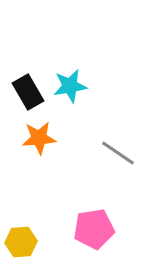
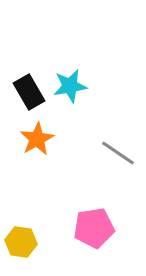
black rectangle: moved 1 px right
orange star: moved 2 px left, 1 px down; rotated 24 degrees counterclockwise
pink pentagon: moved 1 px up
yellow hexagon: rotated 12 degrees clockwise
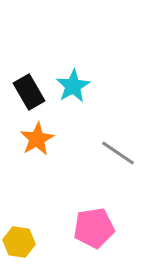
cyan star: moved 3 px right; rotated 20 degrees counterclockwise
yellow hexagon: moved 2 px left
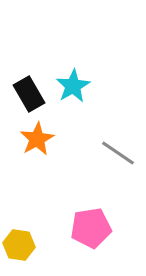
black rectangle: moved 2 px down
pink pentagon: moved 3 px left
yellow hexagon: moved 3 px down
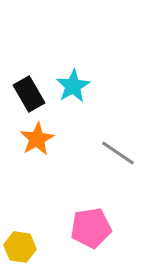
yellow hexagon: moved 1 px right, 2 px down
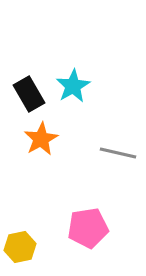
orange star: moved 4 px right
gray line: rotated 21 degrees counterclockwise
pink pentagon: moved 3 px left
yellow hexagon: rotated 20 degrees counterclockwise
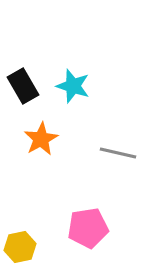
cyan star: rotated 24 degrees counterclockwise
black rectangle: moved 6 px left, 8 px up
